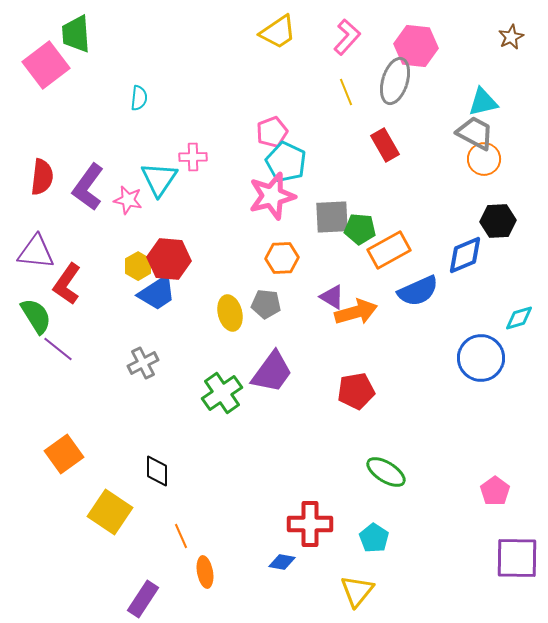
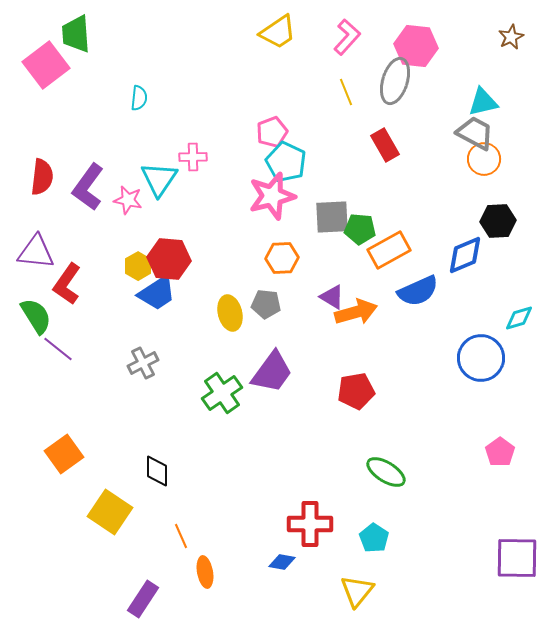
pink pentagon at (495, 491): moved 5 px right, 39 px up
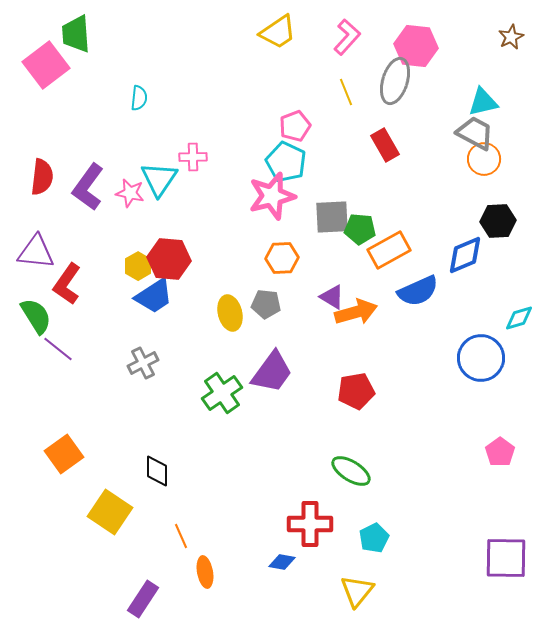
pink pentagon at (272, 132): moved 23 px right, 6 px up
pink star at (128, 200): moved 2 px right, 7 px up
blue trapezoid at (157, 293): moved 3 px left, 3 px down
green ellipse at (386, 472): moved 35 px left, 1 px up
cyan pentagon at (374, 538): rotated 12 degrees clockwise
purple square at (517, 558): moved 11 px left
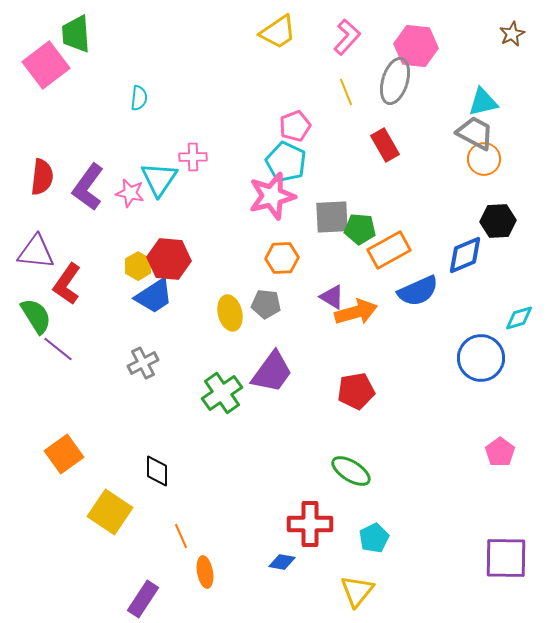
brown star at (511, 37): moved 1 px right, 3 px up
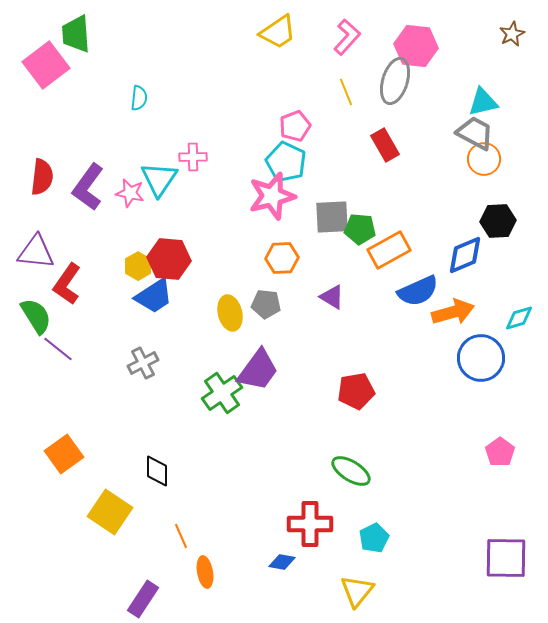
orange arrow at (356, 312): moved 97 px right
purple trapezoid at (272, 372): moved 14 px left, 2 px up
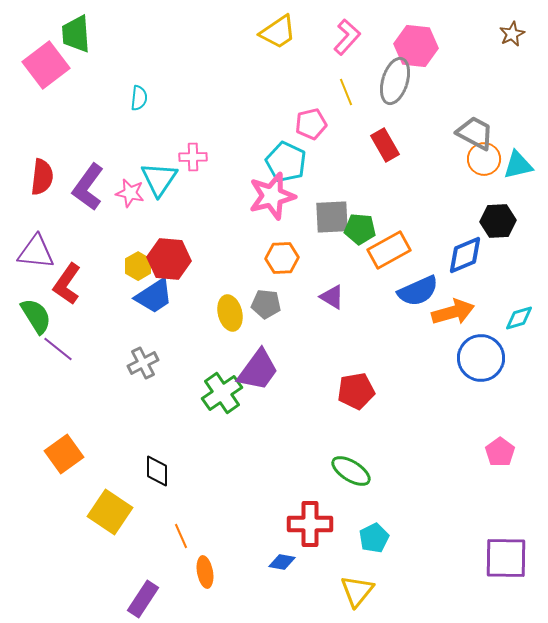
cyan triangle at (483, 102): moved 35 px right, 63 px down
pink pentagon at (295, 126): moved 16 px right, 2 px up; rotated 8 degrees clockwise
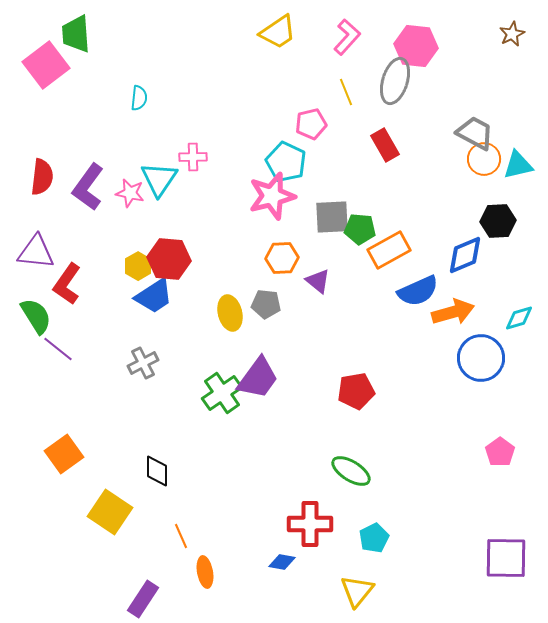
purple triangle at (332, 297): moved 14 px left, 16 px up; rotated 8 degrees clockwise
purple trapezoid at (258, 370): moved 8 px down
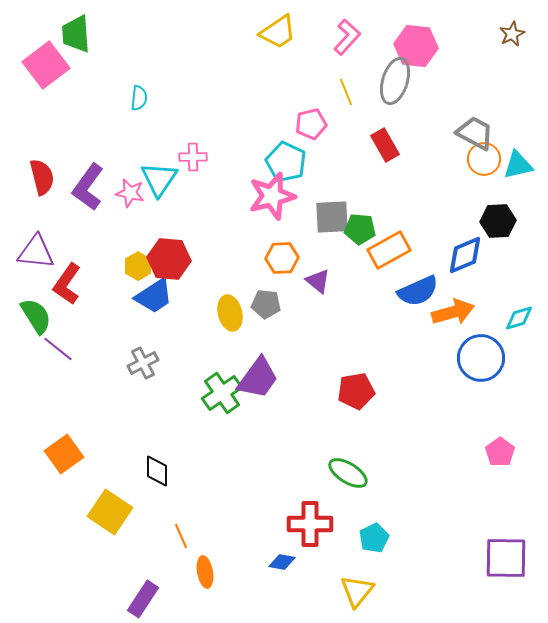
red semicircle at (42, 177): rotated 21 degrees counterclockwise
green ellipse at (351, 471): moved 3 px left, 2 px down
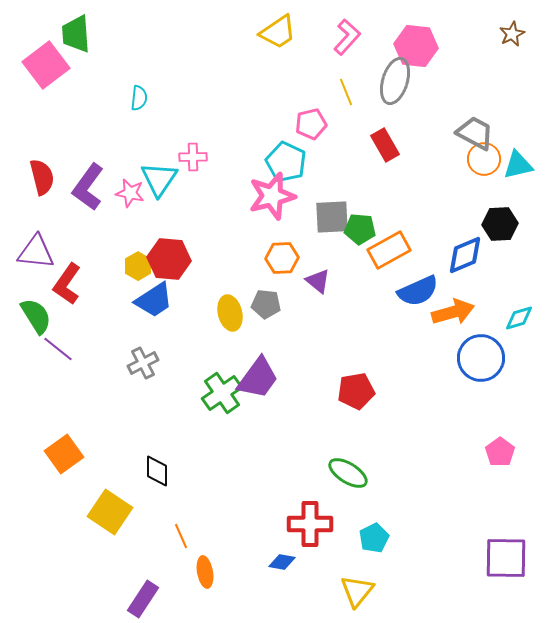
black hexagon at (498, 221): moved 2 px right, 3 px down
blue trapezoid at (154, 296): moved 4 px down
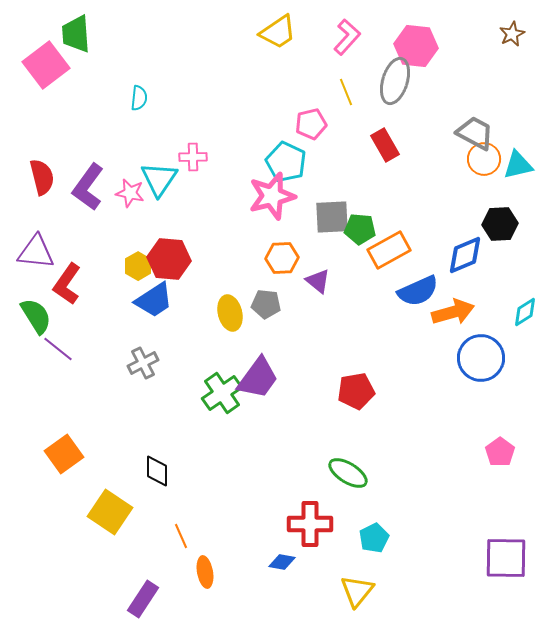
cyan diamond at (519, 318): moved 6 px right, 6 px up; rotated 16 degrees counterclockwise
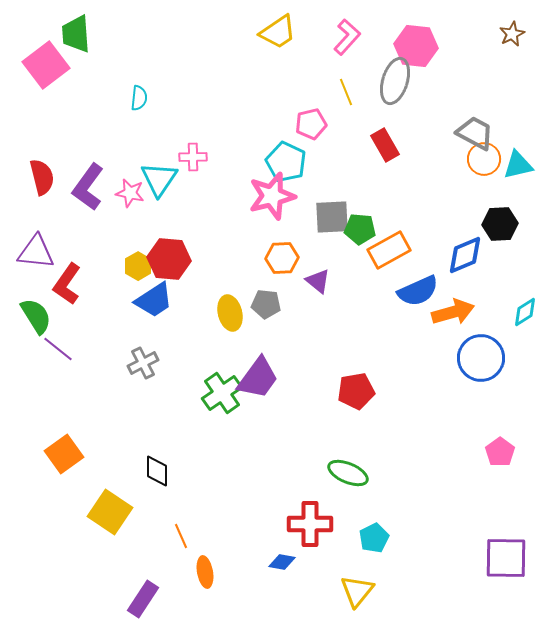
green ellipse at (348, 473): rotated 9 degrees counterclockwise
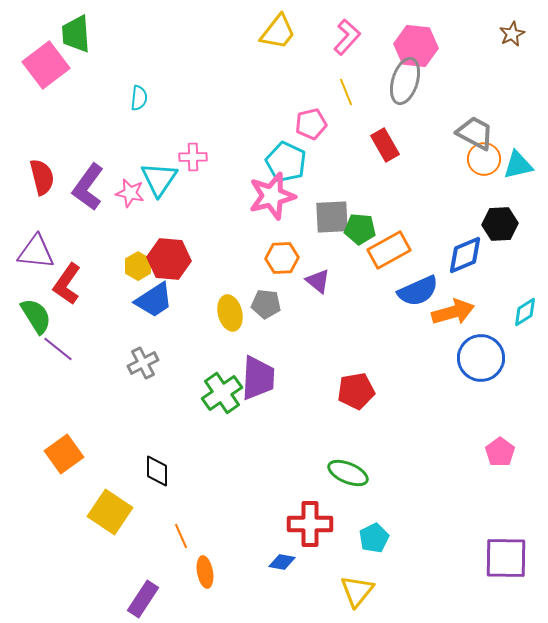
yellow trapezoid at (278, 32): rotated 18 degrees counterclockwise
gray ellipse at (395, 81): moved 10 px right
purple trapezoid at (258, 378): rotated 33 degrees counterclockwise
